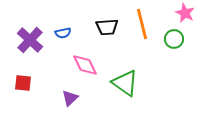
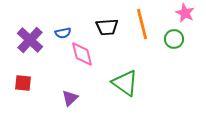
pink diamond: moved 3 px left, 11 px up; rotated 12 degrees clockwise
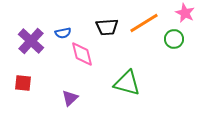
orange line: moved 2 px right, 1 px up; rotated 72 degrees clockwise
purple cross: moved 1 px right, 1 px down
green triangle: moved 2 px right; rotated 20 degrees counterclockwise
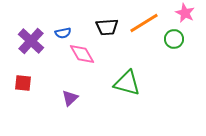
pink diamond: rotated 16 degrees counterclockwise
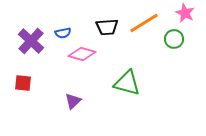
pink diamond: rotated 44 degrees counterclockwise
purple triangle: moved 3 px right, 3 px down
